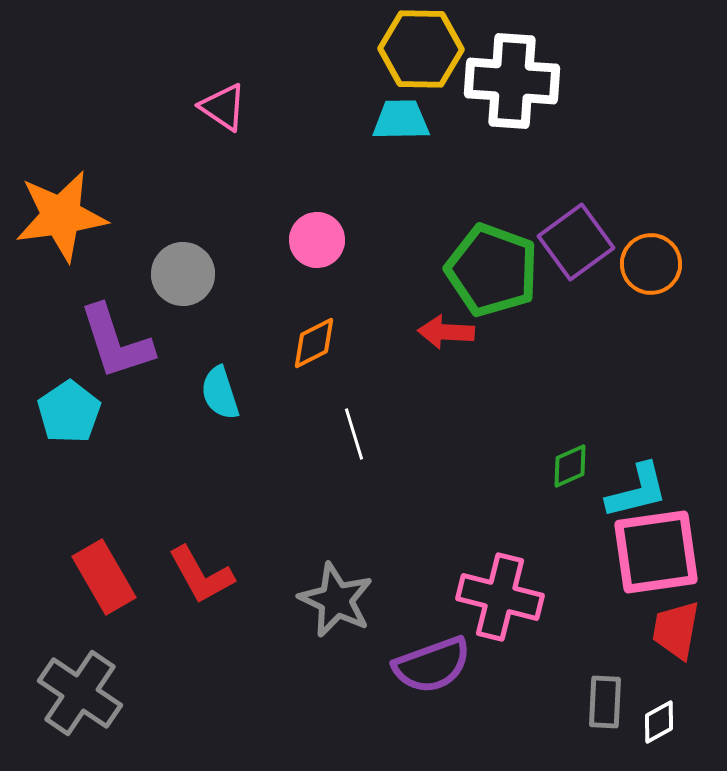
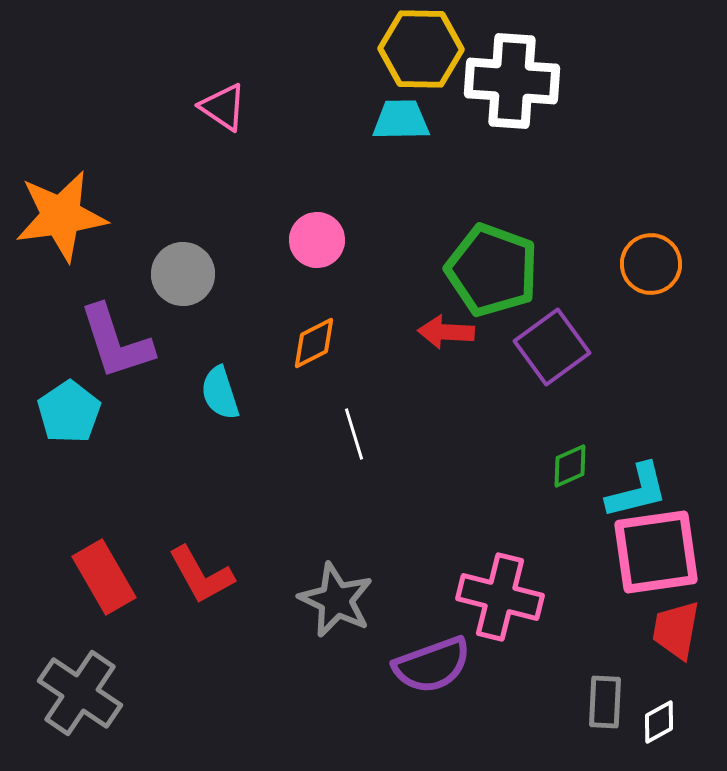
purple square: moved 24 px left, 105 px down
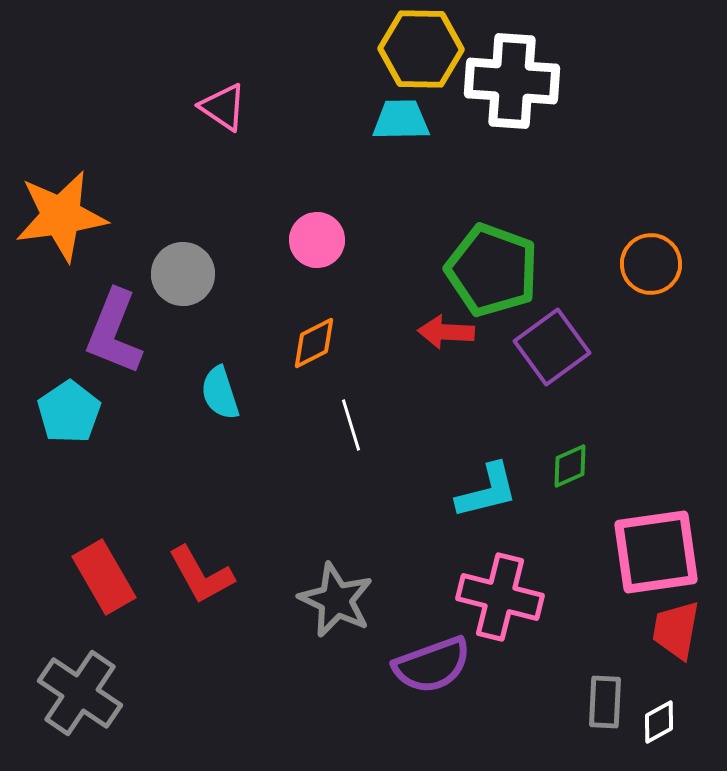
purple L-shape: moved 2 px left, 10 px up; rotated 40 degrees clockwise
white line: moved 3 px left, 9 px up
cyan L-shape: moved 150 px left
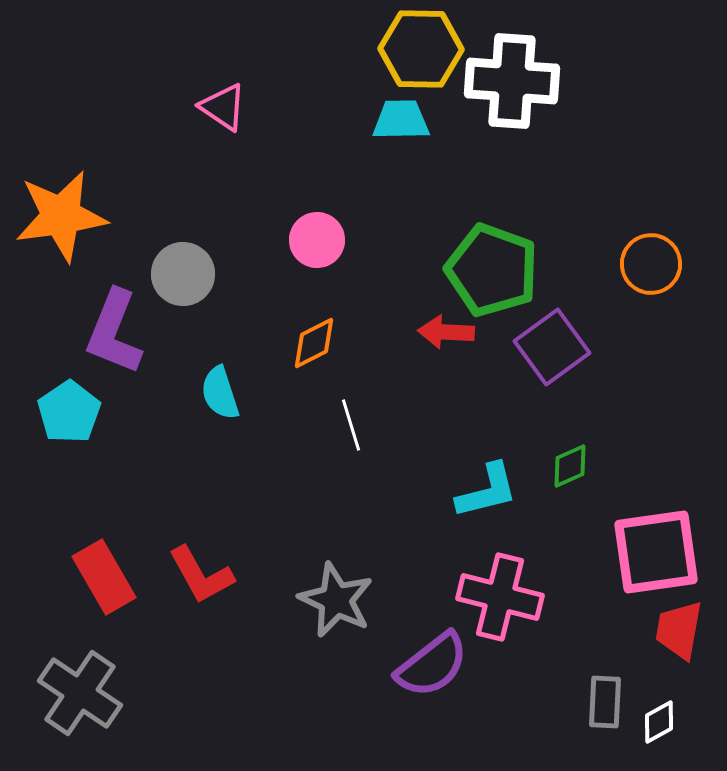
red trapezoid: moved 3 px right
purple semicircle: rotated 18 degrees counterclockwise
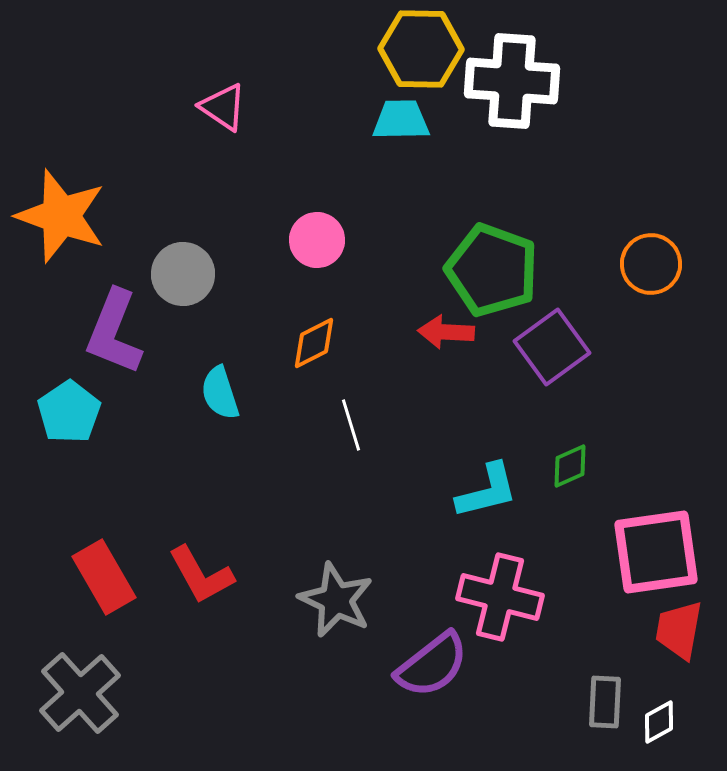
orange star: rotated 28 degrees clockwise
gray cross: rotated 14 degrees clockwise
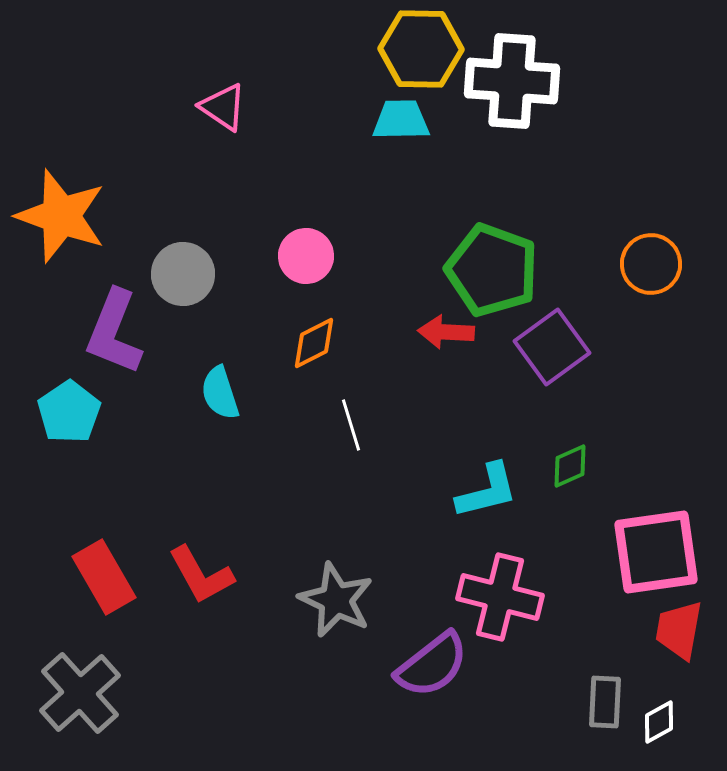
pink circle: moved 11 px left, 16 px down
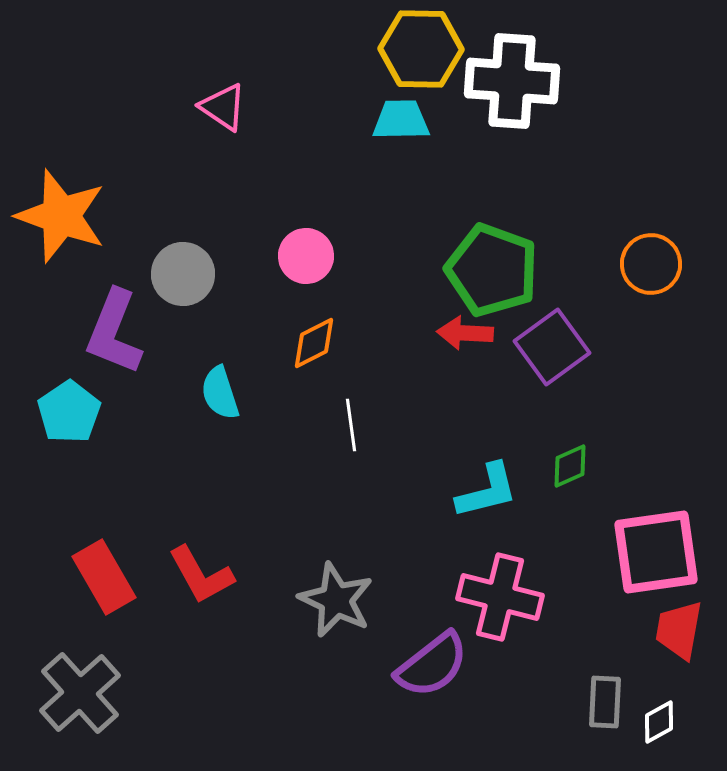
red arrow: moved 19 px right, 1 px down
white line: rotated 9 degrees clockwise
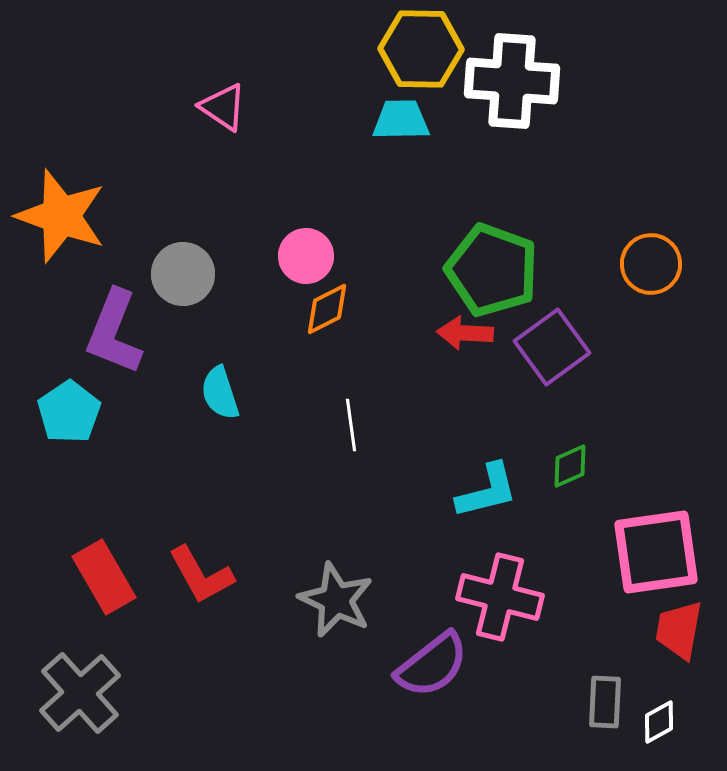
orange diamond: moved 13 px right, 34 px up
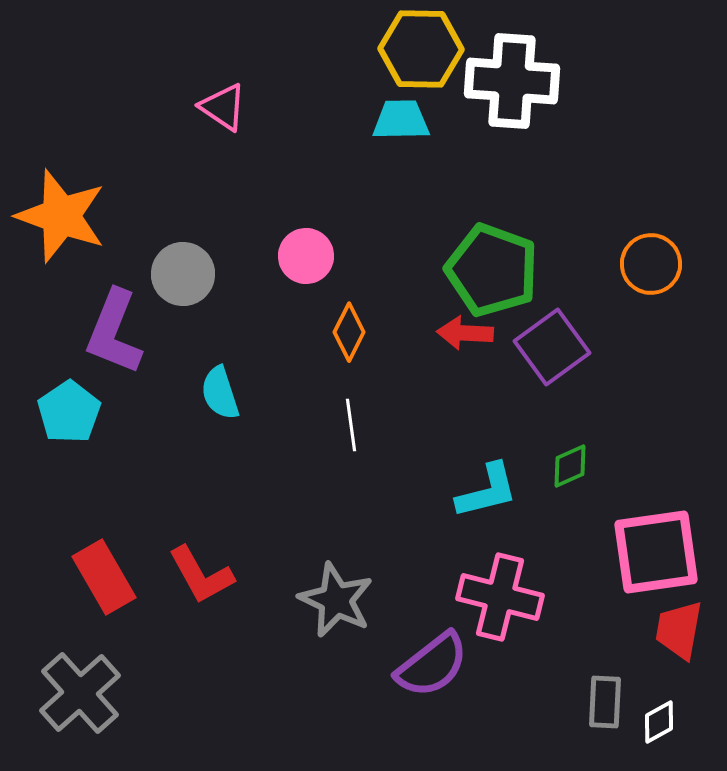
orange diamond: moved 22 px right, 23 px down; rotated 36 degrees counterclockwise
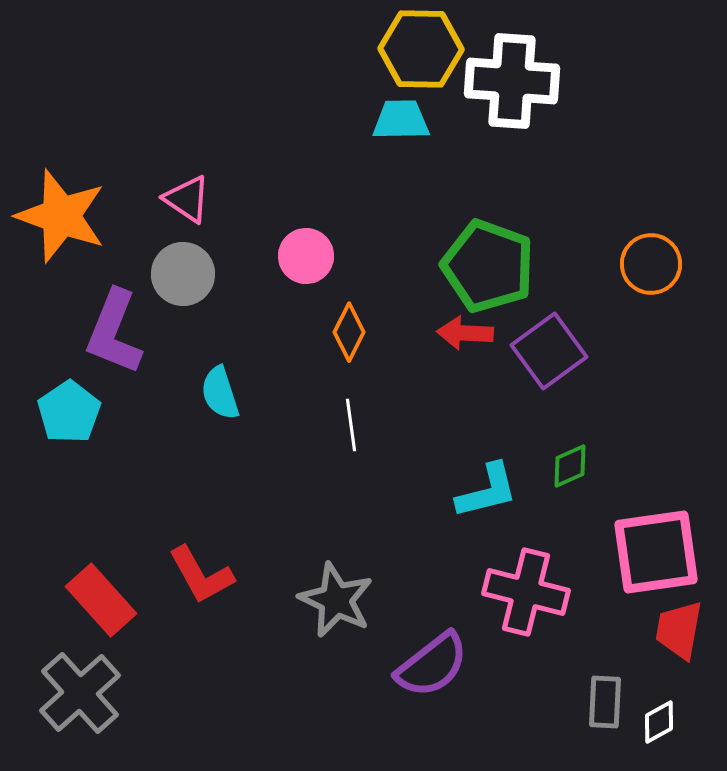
pink triangle: moved 36 px left, 92 px down
green pentagon: moved 4 px left, 4 px up
purple square: moved 3 px left, 4 px down
red rectangle: moved 3 px left, 23 px down; rotated 12 degrees counterclockwise
pink cross: moved 26 px right, 5 px up
